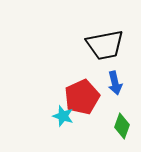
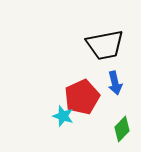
green diamond: moved 3 px down; rotated 25 degrees clockwise
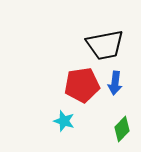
blue arrow: rotated 20 degrees clockwise
red pentagon: moved 12 px up; rotated 16 degrees clockwise
cyan star: moved 1 px right, 5 px down
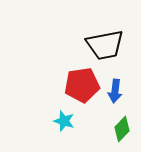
blue arrow: moved 8 px down
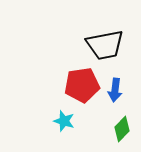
blue arrow: moved 1 px up
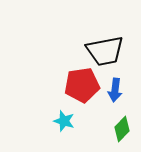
black trapezoid: moved 6 px down
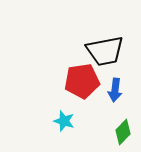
red pentagon: moved 4 px up
green diamond: moved 1 px right, 3 px down
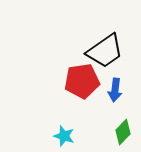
black trapezoid: rotated 24 degrees counterclockwise
cyan star: moved 15 px down
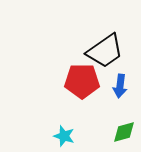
red pentagon: rotated 8 degrees clockwise
blue arrow: moved 5 px right, 4 px up
green diamond: moved 1 px right; rotated 30 degrees clockwise
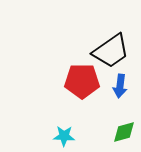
black trapezoid: moved 6 px right
cyan star: rotated 15 degrees counterclockwise
